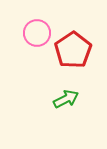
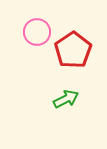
pink circle: moved 1 px up
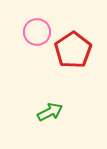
green arrow: moved 16 px left, 13 px down
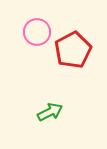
red pentagon: rotated 6 degrees clockwise
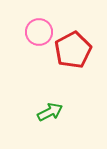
pink circle: moved 2 px right
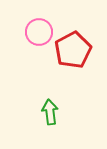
green arrow: rotated 70 degrees counterclockwise
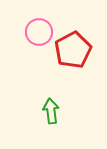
green arrow: moved 1 px right, 1 px up
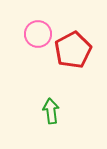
pink circle: moved 1 px left, 2 px down
